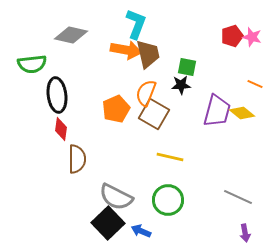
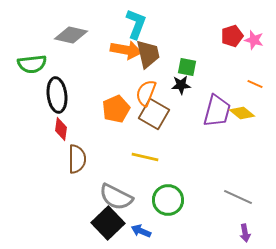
pink star: moved 2 px right, 3 px down
yellow line: moved 25 px left
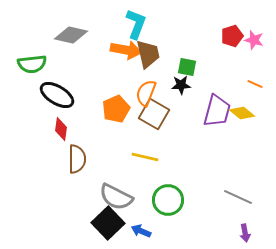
black ellipse: rotated 52 degrees counterclockwise
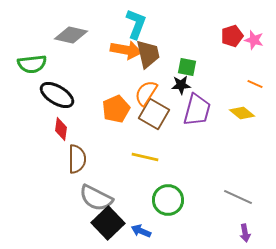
orange semicircle: rotated 12 degrees clockwise
purple trapezoid: moved 20 px left, 1 px up
gray semicircle: moved 20 px left, 1 px down
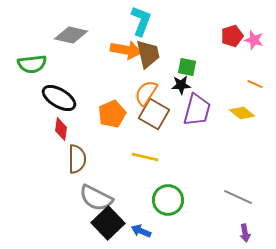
cyan L-shape: moved 5 px right, 3 px up
black ellipse: moved 2 px right, 3 px down
orange pentagon: moved 4 px left, 5 px down
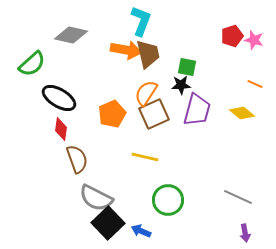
green semicircle: rotated 36 degrees counterclockwise
brown square: rotated 36 degrees clockwise
brown semicircle: rotated 20 degrees counterclockwise
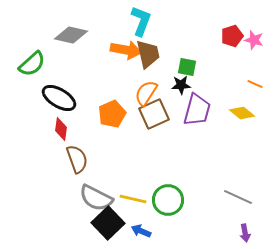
yellow line: moved 12 px left, 42 px down
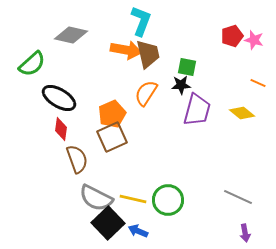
orange line: moved 3 px right, 1 px up
brown square: moved 42 px left, 23 px down
blue arrow: moved 3 px left
